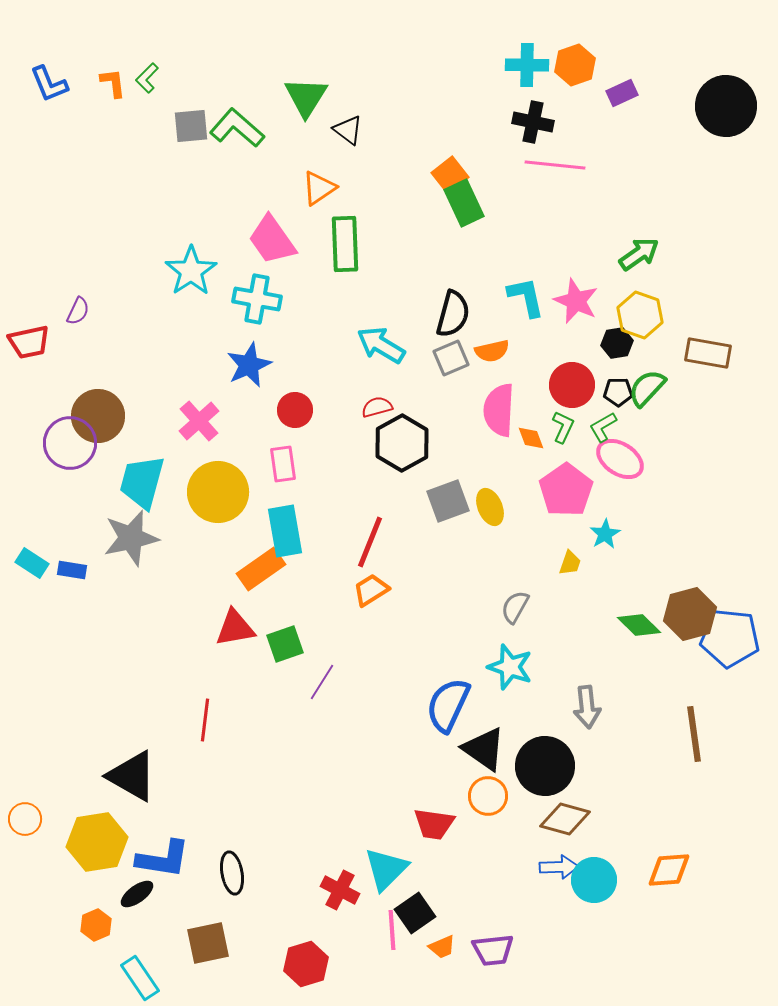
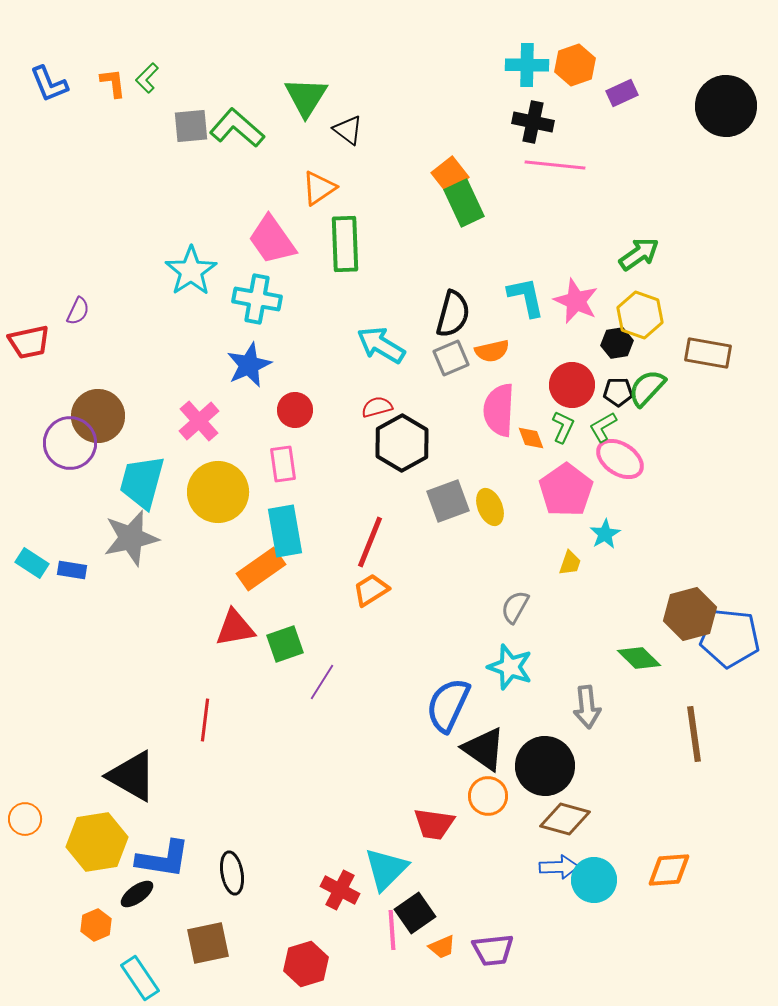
green diamond at (639, 625): moved 33 px down
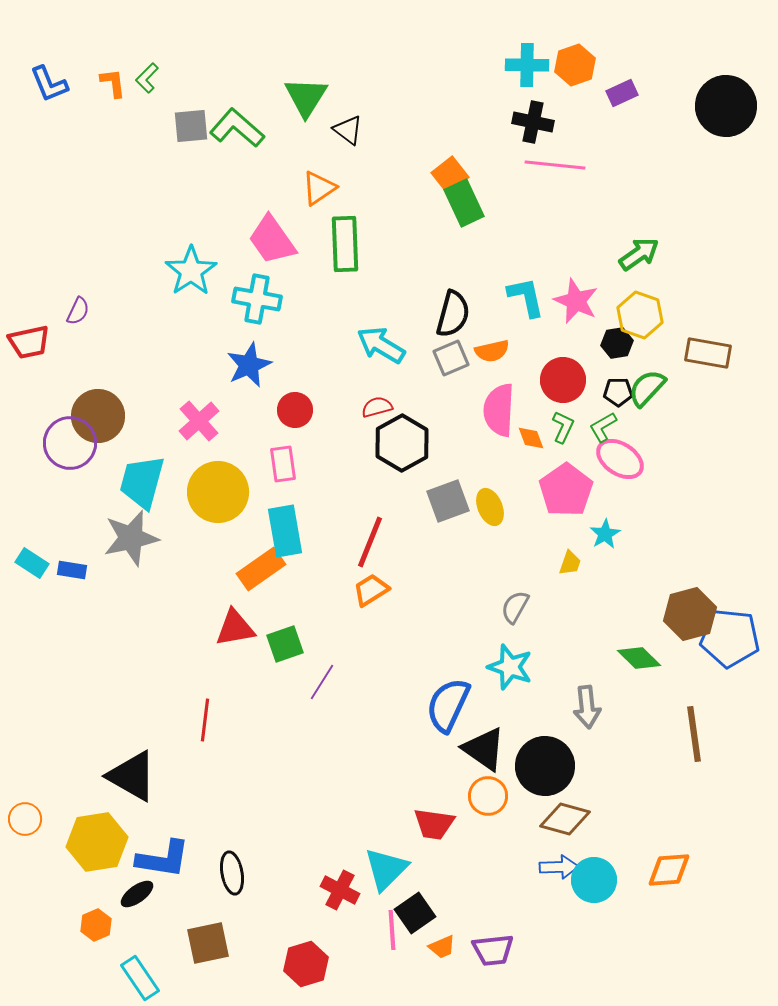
red circle at (572, 385): moved 9 px left, 5 px up
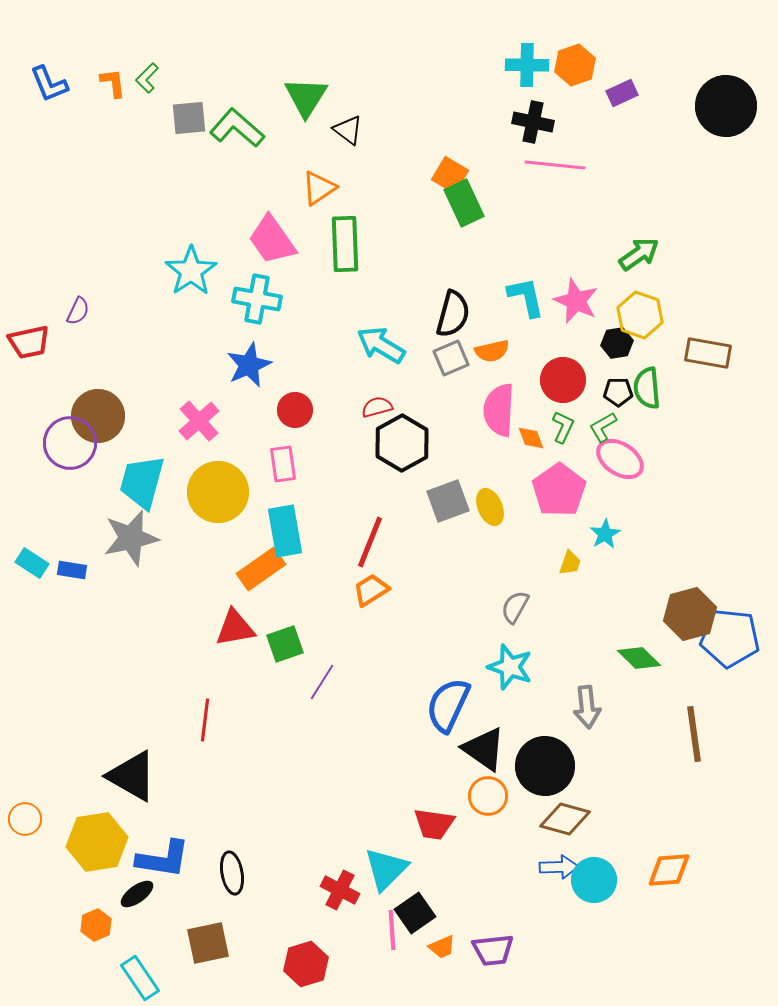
gray square at (191, 126): moved 2 px left, 8 px up
orange square at (450, 175): rotated 21 degrees counterclockwise
green semicircle at (647, 388): rotated 48 degrees counterclockwise
pink pentagon at (566, 490): moved 7 px left
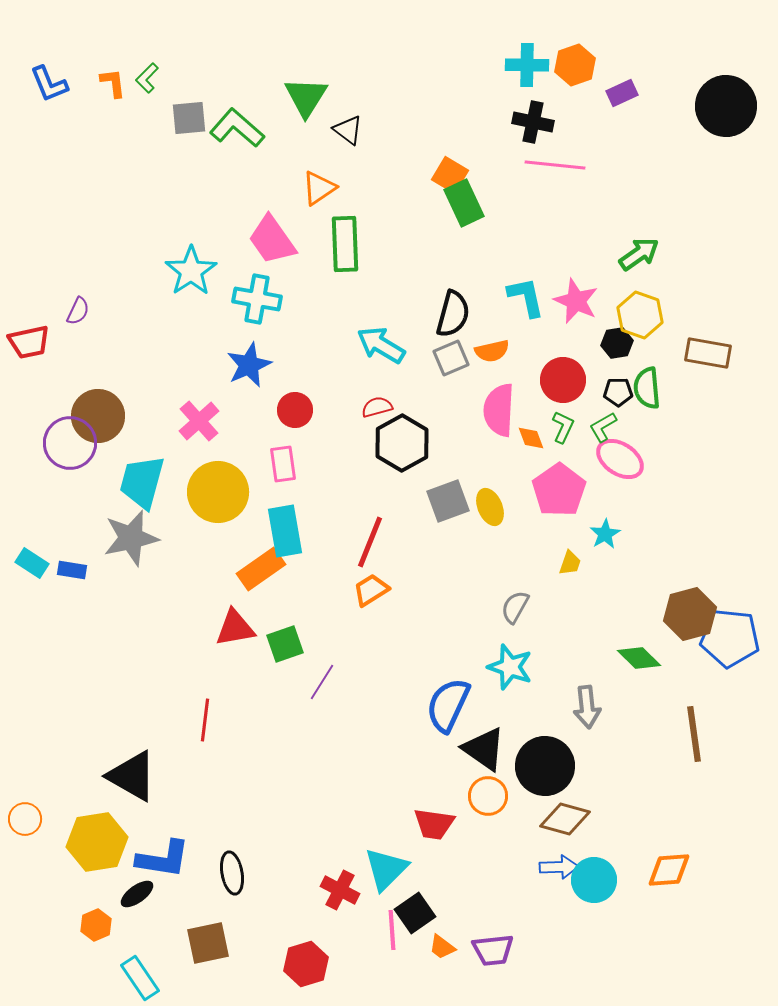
orange trapezoid at (442, 947): rotated 60 degrees clockwise
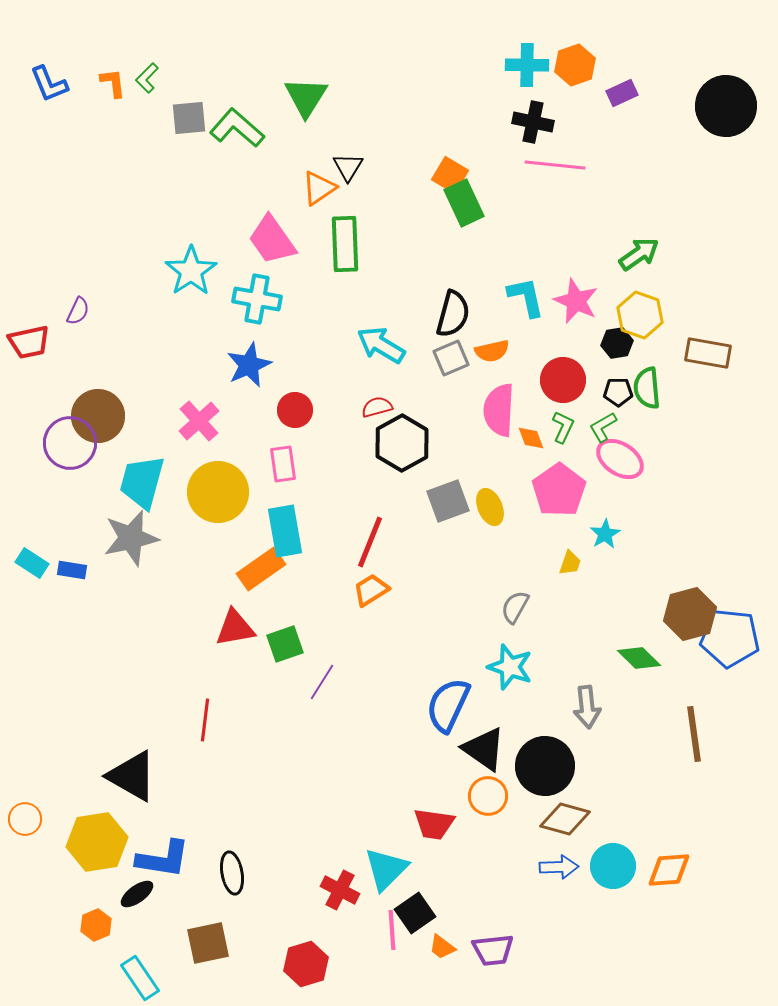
black triangle at (348, 130): moved 37 px down; rotated 24 degrees clockwise
cyan circle at (594, 880): moved 19 px right, 14 px up
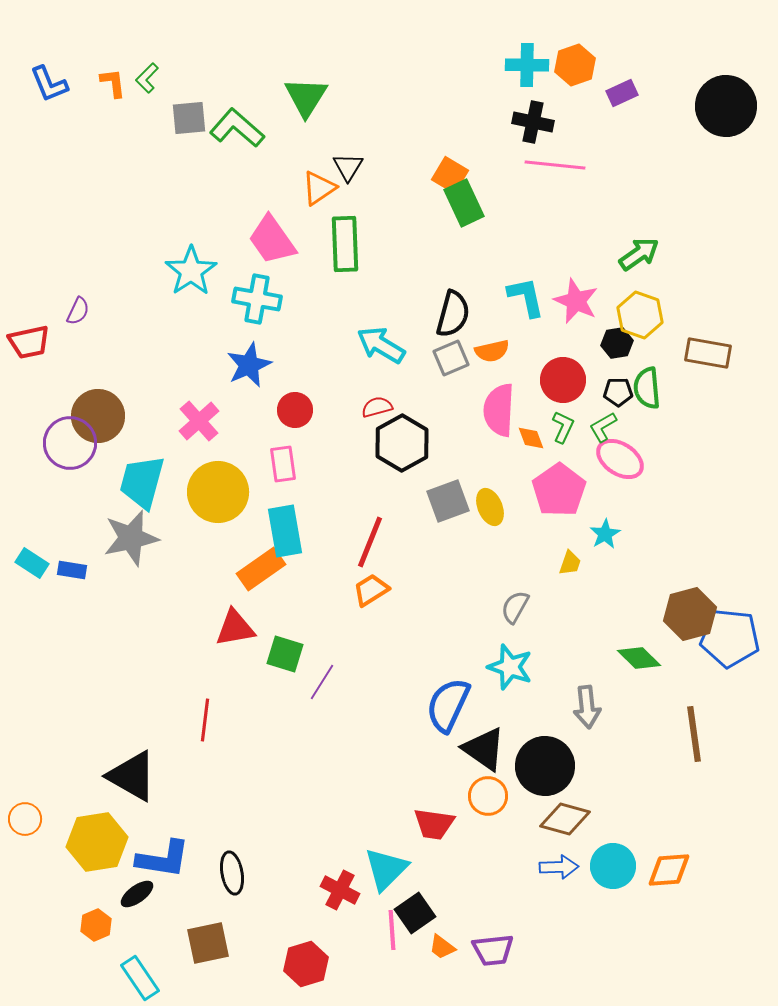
green square at (285, 644): moved 10 px down; rotated 36 degrees clockwise
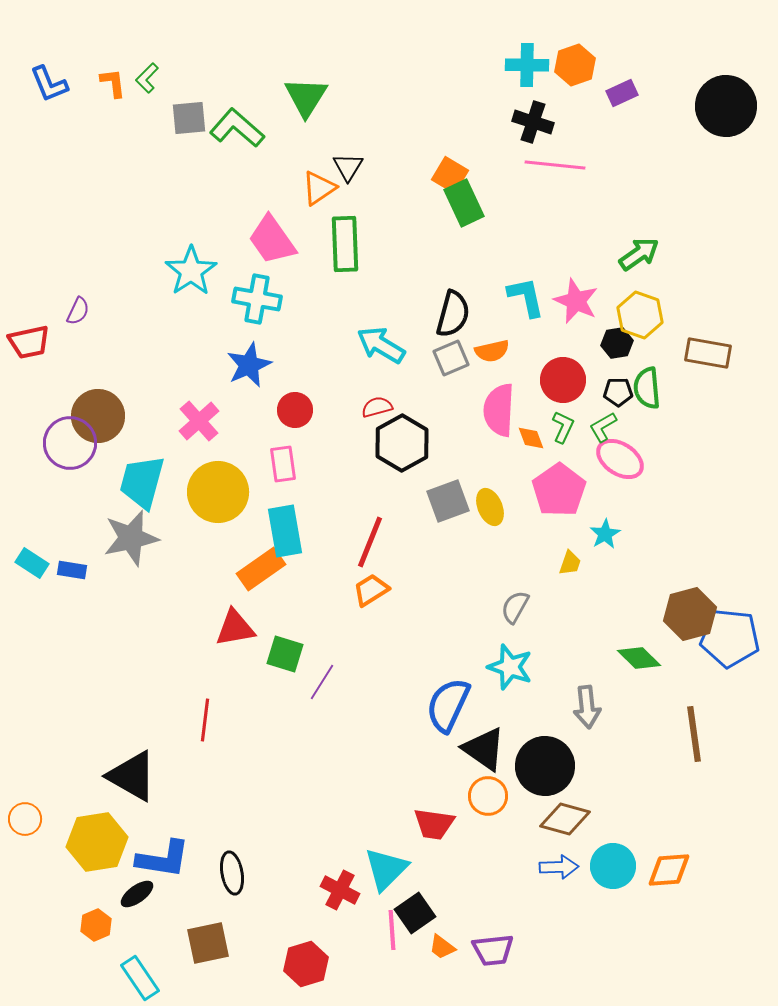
black cross at (533, 122): rotated 6 degrees clockwise
